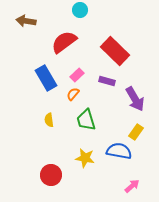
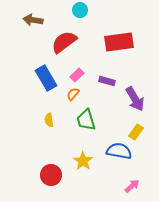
brown arrow: moved 7 px right, 1 px up
red rectangle: moved 4 px right, 9 px up; rotated 52 degrees counterclockwise
yellow star: moved 2 px left, 3 px down; rotated 24 degrees clockwise
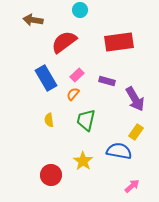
green trapezoid: rotated 30 degrees clockwise
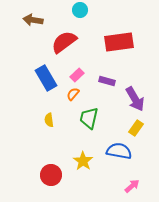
green trapezoid: moved 3 px right, 2 px up
yellow rectangle: moved 4 px up
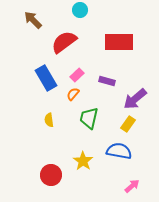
brown arrow: rotated 36 degrees clockwise
red rectangle: rotated 8 degrees clockwise
purple arrow: rotated 80 degrees clockwise
yellow rectangle: moved 8 px left, 4 px up
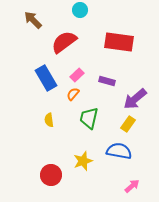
red rectangle: rotated 8 degrees clockwise
yellow star: rotated 18 degrees clockwise
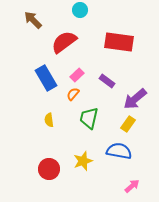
purple rectangle: rotated 21 degrees clockwise
red circle: moved 2 px left, 6 px up
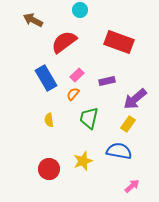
brown arrow: rotated 18 degrees counterclockwise
red rectangle: rotated 12 degrees clockwise
purple rectangle: rotated 49 degrees counterclockwise
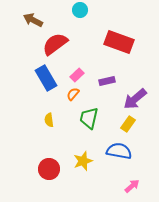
red semicircle: moved 9 px left, 2 px down
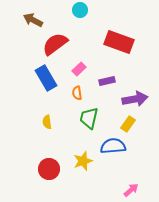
pink rectangle: moved 2 px right, 6 px up
orange semicircle: moved 4 px right, 1 px up; rotated 48 degrees counterclockwise
purple arrow: rotated 150 degrees counterclockwise
yellow semicircle: moved 2 px left, 2 px down
blue semicircle: moved 6 px left, 5 px up; rotated 15 degrees counterclockwise
pink arrow: moved 1 px left, 4 px down
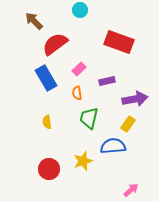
brown arrow: moved 1 px right, 1 px down; rotated 18 degrees clockwise
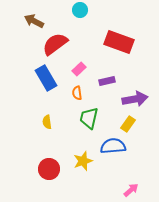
brown arrow: rotated 18 degrees counterclockwise
